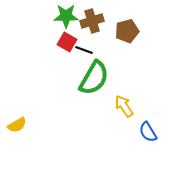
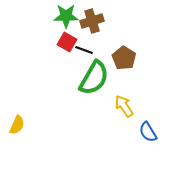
brown pentagon: moved 3 px left, 27 px down; rotated 25 degrees counterclockwise
yellow semicircle: rotated 36 degrees counterclockwise
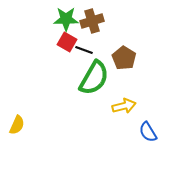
green star: moved 3 px down
yellow arrow: rotated 110 degrees clockwise
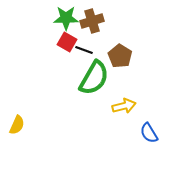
green star: moved 1 px up
brown pentagon: moved 4 px left, 2 px up
blue semicircle: moved 1 px right, 1 px down
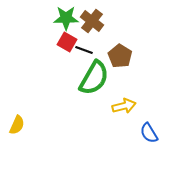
brown cross: rotated 35 degrees counterclockwise
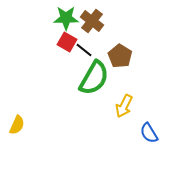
black line: rotated 18 degrees clockwise
yellow arrow: rotated 130 degrees clockwise
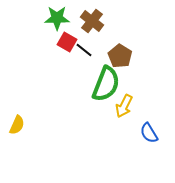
green star: moved 9 px left
green semicircle: moved 12 px right, 6 px down; rotated 9 degrees counterclockwise
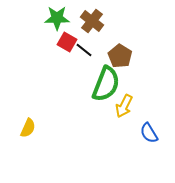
yellow semicircle: moved 11 px right, 3 px down
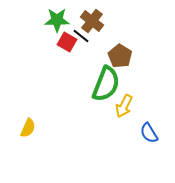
green star: moved 2 px down
black line: moved 3 px left, 14 px up
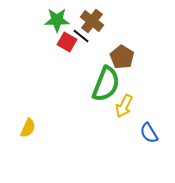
brown pentagon: moved 2 px right, 1 px down
